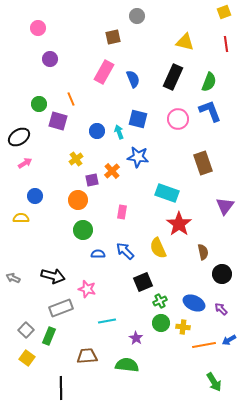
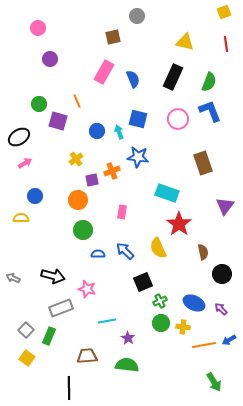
orange line at (71, 99): moved 6 px right, 2 px down
orange cross at (112, 171): rotated 21 degrees clockwise
purple star at (136, 338): moved 8 px left
black line at (61, 388): moved 8 px right
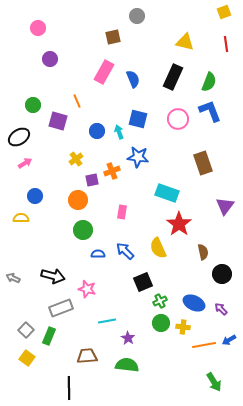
green circle at (39, 104): moved 6 px left, 1 px down
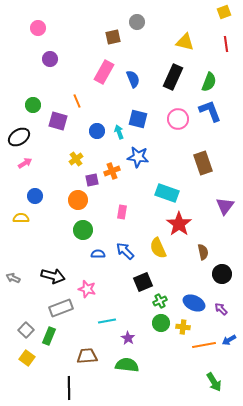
gray circle at (137, 16): moved 6 px down
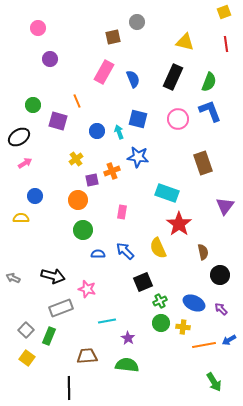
black circle at (222, 274): moved 2 px left, 1 px down
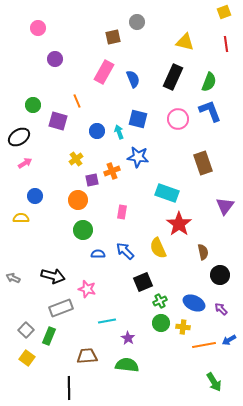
purple circle at (50, 59): moved 5 px right
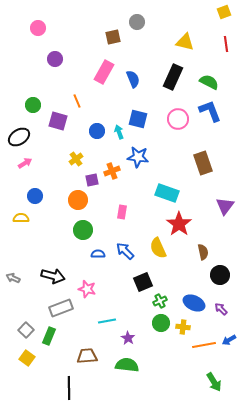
green semicircle at (209, 82): rotated 84 degrees counterclockwise
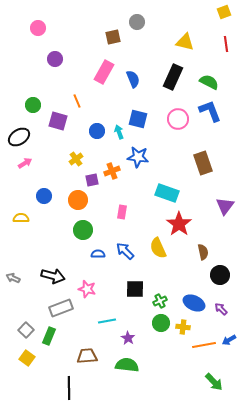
blue circle at (35, 196): moved 9 px right
black square at (143, 282): moved 8 px left, 7 px down; rotated 24 degrees clockwise
green arrow at (214, 382): rotated 12 degrees counterclockwise
